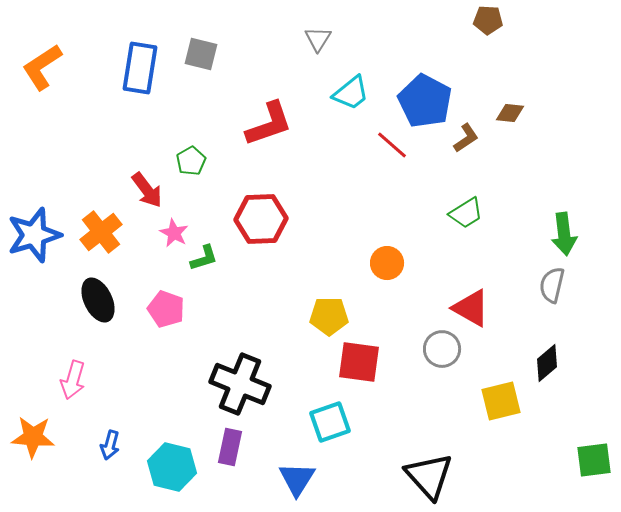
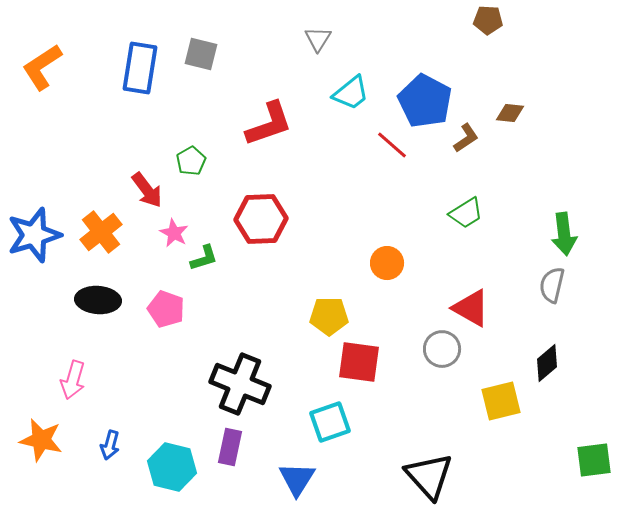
black ellipse: rotated 60 degrees counterclockwise
orange star: moved 8 px right, 3 px down; rotated 9 degrees clockwise
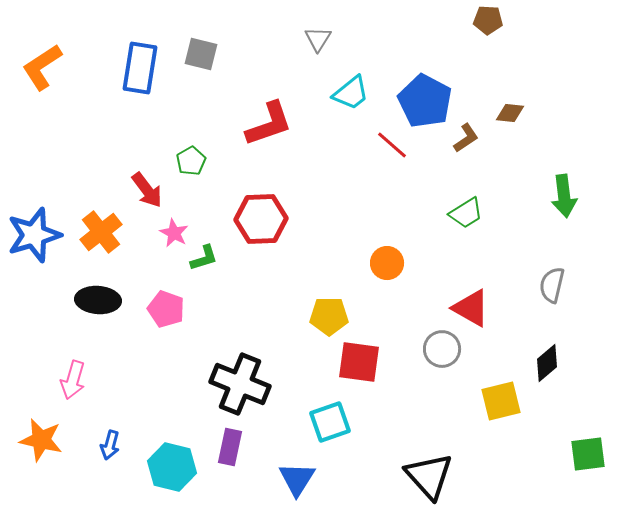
green arrow: moved 38 px up
green square: moved 6 px left, 6 px up
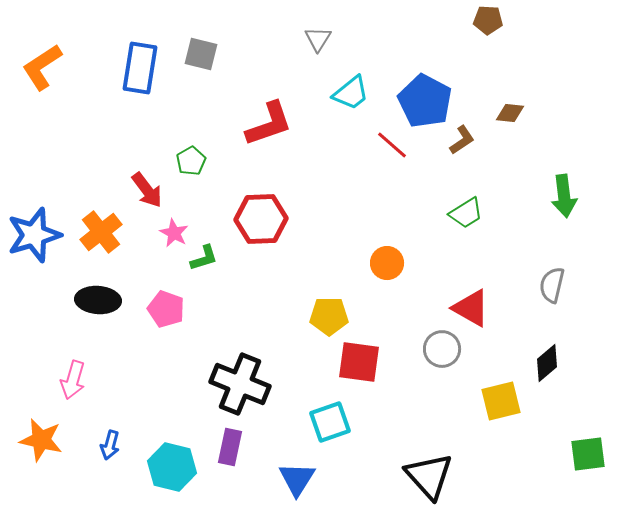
brown L-shape: moved 4 px left, 2 px down
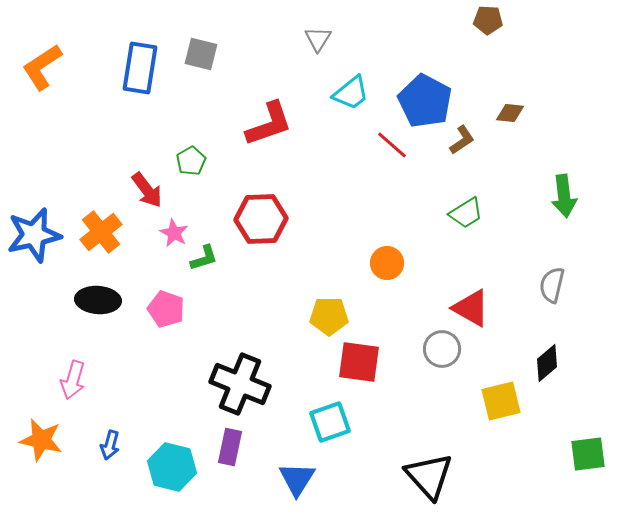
blue star: rotated 4 degrees clockwise
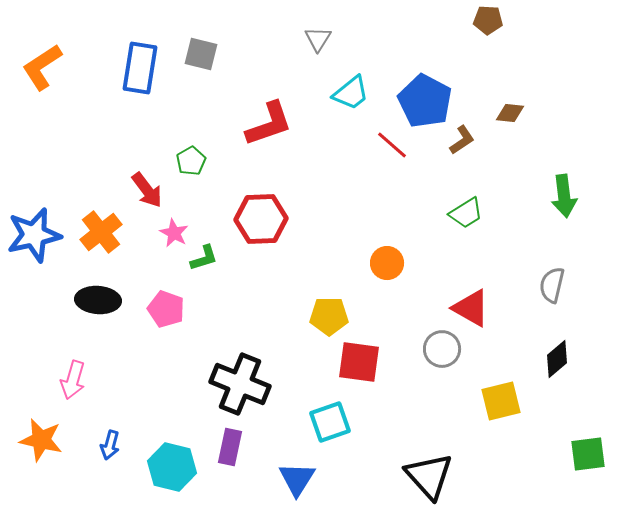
black diamond: moved 10 px right, 4 px up
